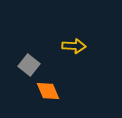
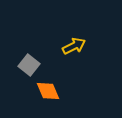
yellow arrow: rotated 30 degrees counterclockwise
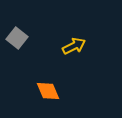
gray square: moved 12 px left, 27 px up
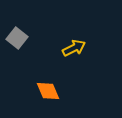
yellow arrow: moved 2 px down
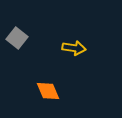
yellow arrow: rotated 35 degrees clockwise
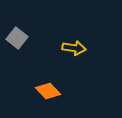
orange diamond: rotated 20 degrees counterclockwise
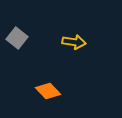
yellow arrow: moved 6 px up
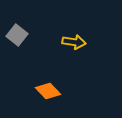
gray square: moved 3 px up
